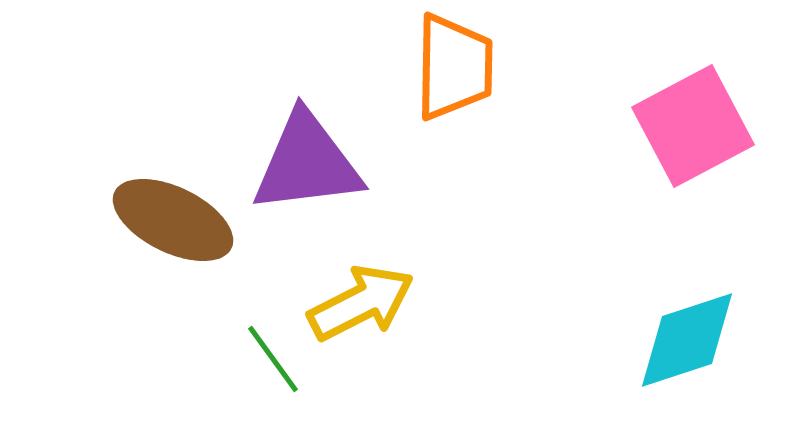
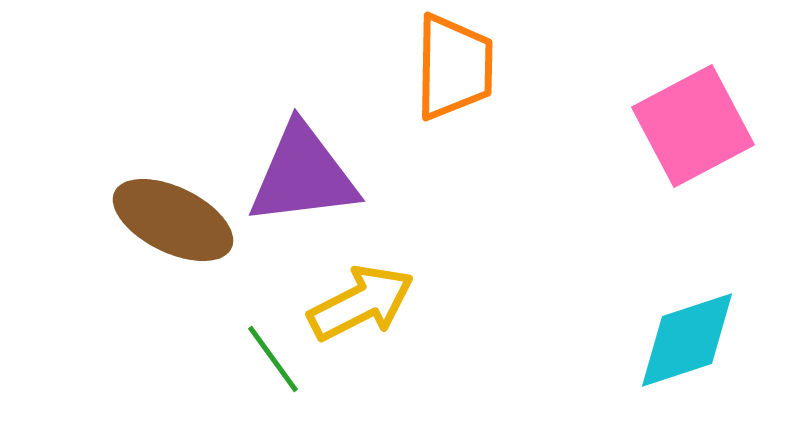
purple triangle: moved 4 px left, 12 px down
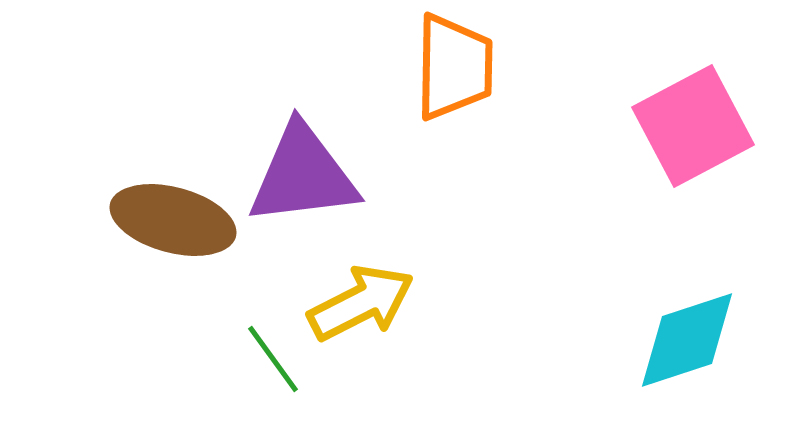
brown ellipse: rotated 11 degrees counterclockwise
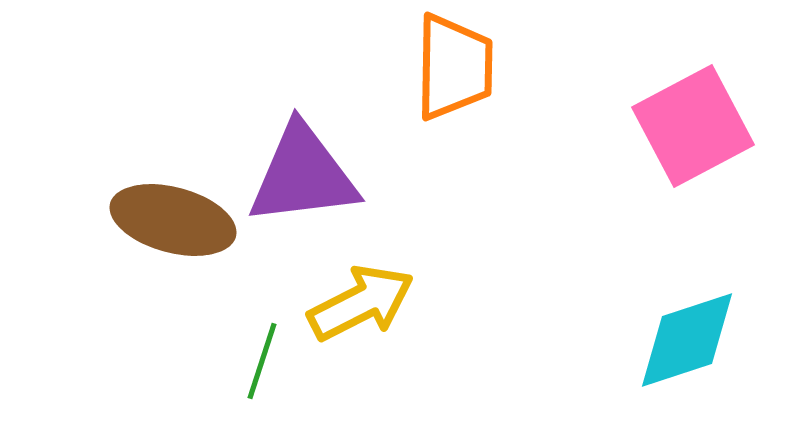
green line: moved 11 px left, 2 px down; rotated 54 degrees clockwise
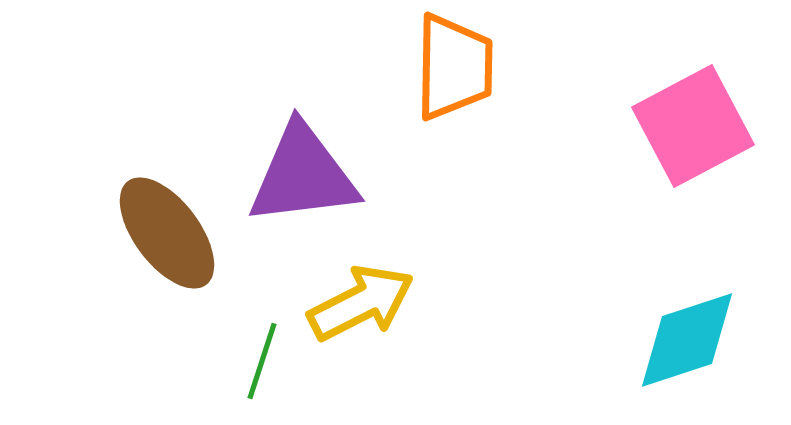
brown ellipse: moved 6 px left, 13 px down; rotated 38 degrees clockwise
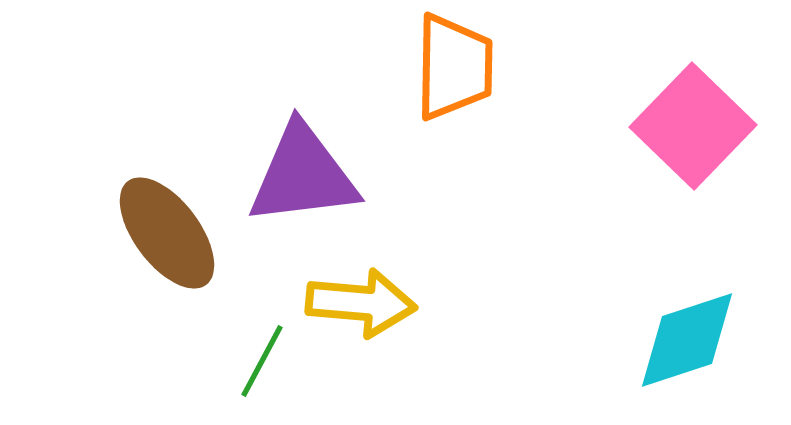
pink square: rotated 18 degrees counterclockwise
yellow arrow: rotated 32 degrees clockwise
green line: rotated 10 degrees clockwise
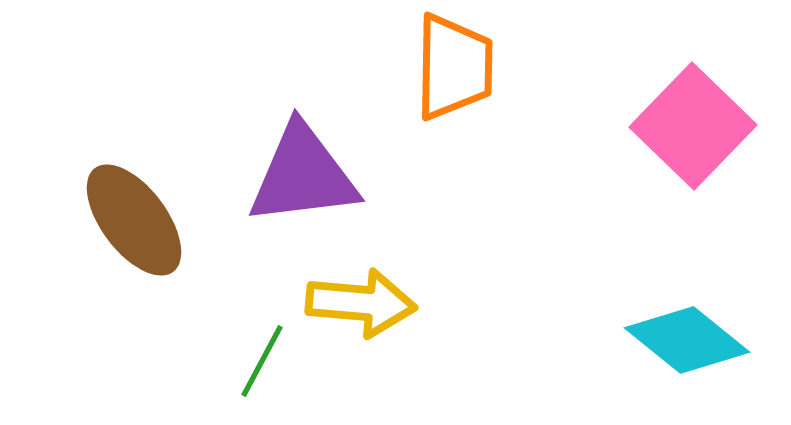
brown ellipse: moved 33 px left, 13 px up
cyan diamond: rotated 57 degrees clockwise
